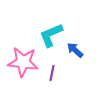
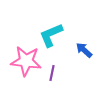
blue arrow: moved 9 px right
pink star: moved 3 px right, 1 px up
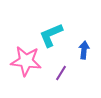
blue arrow: rotated 54 degrees clockwise
purple line: moved 9 px right; rotated 21 degrees clockwise
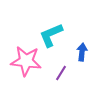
blue arrow: moved 2 px left, 2 px down
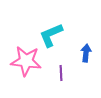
blue arrow: moved 4 px right, 1 px down
purple line: rotated 35 degrees counterclockwise
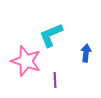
pink star: rotated 12 degrees clockwise
purple line: moved 6 px left, 7 px down
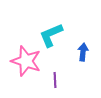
blue arrow: moved 3 px left, 1 px up
